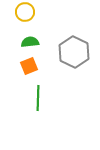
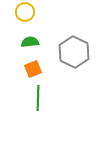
orange square: moved 4 px right, 3 px down
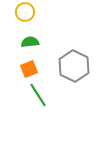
gray hexagon: moved 14 px down
orange square: moved 4 px left
green line: moved 3 px up; rotated 35 degrees counterclockwise
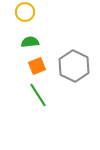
orange square: moved 8 px right, 3 px up
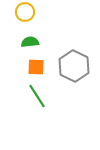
orange square: moved 1 px left, 1 px down; rotated 24 degrees clockwise
green line: moved 1 px left, 1 px down
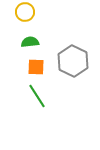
gray hexagon: moved 1 px left, 5 px up
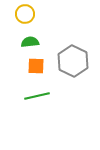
yellow circle: moved 2 px down
orange square: moved 1 px up
green line: rotated 70 degrees counterclockwise
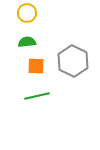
yellow circle: moved 2 px right, 1 px up
green semicircle: moved 3 px left
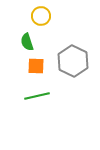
yellow circle: moved 14 px right, 3 px down
green semicircle: rotated 102 degrees counterclockwise
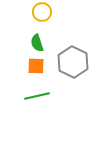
yellow circle: moved 1 px right, 4 px up
green semicircle: moved 10 px right, 1 px down
gray hexagon: moved 1 px down
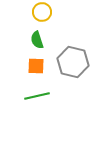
green semicircle: moved 3 px up
gray hexagon: rotated 12 degrees counterclockwise
